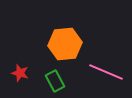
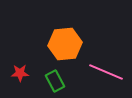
red star: rotated 18 degrees counterclockwise
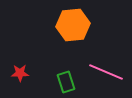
orange hexagon: moved 8 px right, 19 px up
green rectangle: moved 11 px right, 1 px down; rotated 10 degrees clockwise
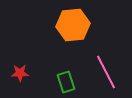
pink line: rotated 40 degrees clockwise
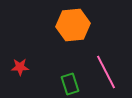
red star: moved 6 px up
green rectangle: moved 4 px right, 2 px down
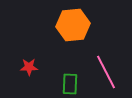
red star: moved 9 px right
green rectangle: rotated 20 degrees clockwise
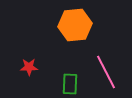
orange hexagon: moved 2 px right
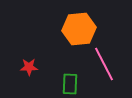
orange hexagon: moved 4 px right, 4 px down
pink line: moved 2 px left, 8 px up
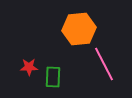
green rectangle: moved 17 px left, 7 px up
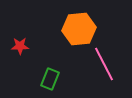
red star: moved 9 px left, 21 px up
green rectangle: moved 3 px left, 2 px down; rotated 20 degrees clockwise
